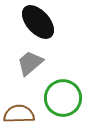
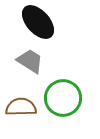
gray trapezoid: moved 2 px up; rotated 72 degrees clockwise
brown semicircle: moved 2 px right, 7 px up
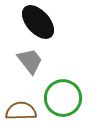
gray trapezoid: rotated 20 degrees clockwise
brown semicircle: moved 4 px down
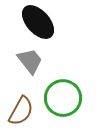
brown semicircle: rotated 120 degrees clockwise
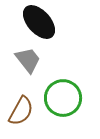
black ellipse: moved 1 px right
gray trapezoid: moved 2 px left, 1 px up
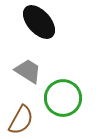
gray trapezoid: moved 11 px down; rotated 20 degrees counterclockwise
brown semicircle: moved 9 px down
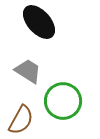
green circle: moved 3 px down
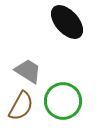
black ellipse: moved 28 px right
brown semicircle: moved 14 px up
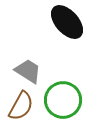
green circle: moved 1 px up
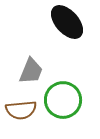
gray trapezoid: moved 3 px right; rotated 80 degrees clockwise
brown semicircle: moved 4 px down; rotated 56 degrees clockwise
